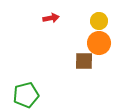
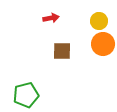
orange circle: moved 4 px right, 1 px down
brown square: moved 22 px left, 10 px up
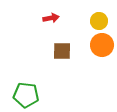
orange circle: moved 1 px left, 1 px down
green pentagon: rotated 20 degrees clockwise
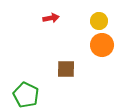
brown square: moved 4 px right, 18 px down
green pentagon: rotated 20 degrees clockwise
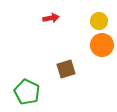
brown square: rotated 18 degrees counterclockwise
green pentagon: moved 1 px right, 3 px up
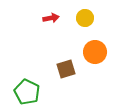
yellow circle: moved 14 px left, 3 px up
orange circle: moved 7 px left, 7 px down
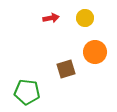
green pentagon: rotated 20 degrees counterclockwise
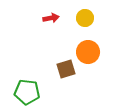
orange circle: moved 7 px left
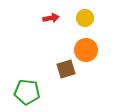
orange circle: moved 2 px left, 2 px up
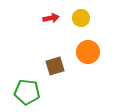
yellow circle: moved 4 px left
orange circle: moved 2 px right, 2 px down
brown square: moved 11 px left, 3 px up
